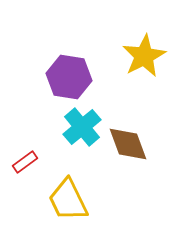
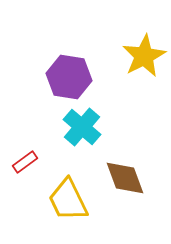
cyan cross: rotated 9 degrees counterclockwise
brown diamond: moved 3 px left, 34 px down
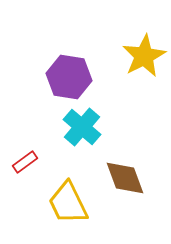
yellow trapezoid: moved 3 px down
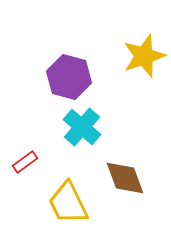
yellow star: rotated 9 degrees clockwise
purple hexagon: rotated 6 degrees clockwise
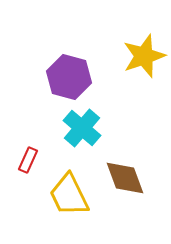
cyan cross: moved 1 px down
red rectangle: moved 3 px right, 2 px up; rotated 30 degrees counterclockwise
yellow trapezoid: moved 1 px right, 8 px up
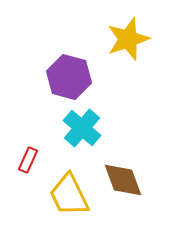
yellow star: moved 16 px left, 17 px up
brown diamond: moved 2 px left, 2 px down
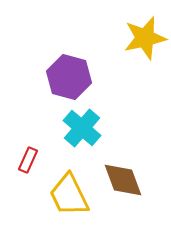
yellow star: moved 17 px right, 1 px up; rotated 6 degrees clockwise
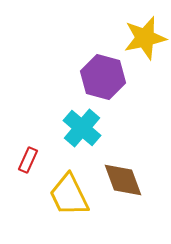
purple hexagon: moved 34 px right
